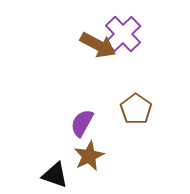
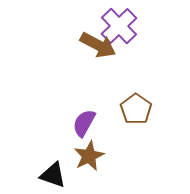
purple cross: moved 4 px left, 8 px up
purple semicircle: moved 2 px right
black triangle: moved 2 px left
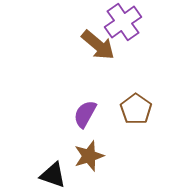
purple cross: moved 4 px right, 4 px up; rotated 9 degrees clockwise
brown arrow: rotated 12 degrees clockwise
purple semicircle: moved 1 px right, 9 px up
brown star: rotated 8 degrees clockwise
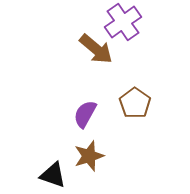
brown arrow: moved 2 px left, 4 px down
brown pentagon: moved 1 px left, 6 px up
